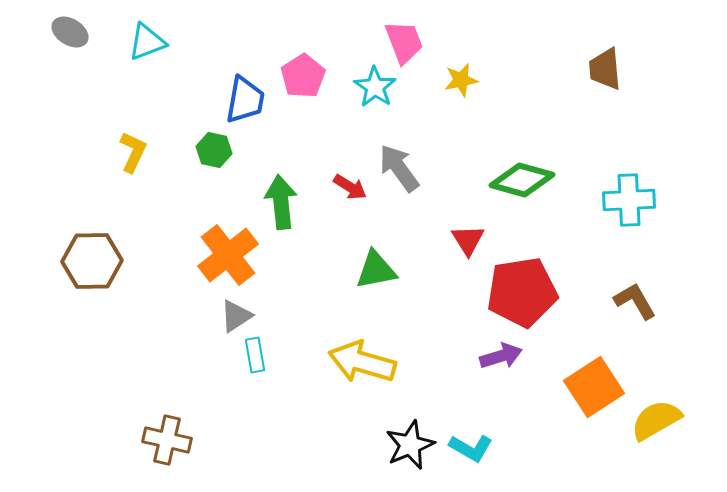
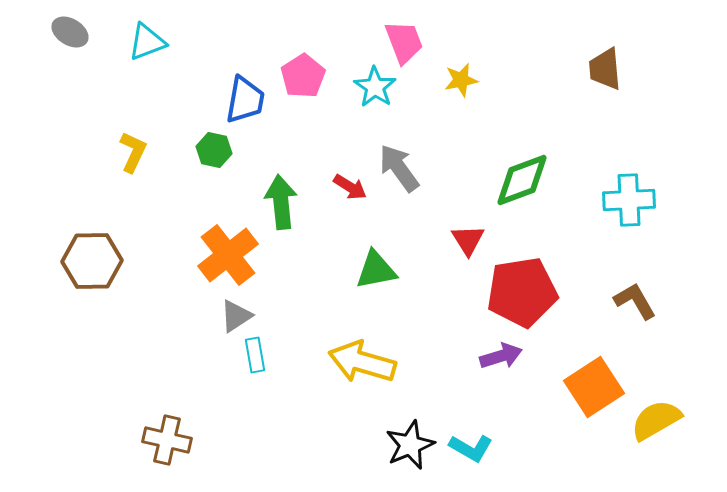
green diamond: rotated 36 degrees counterclockwise
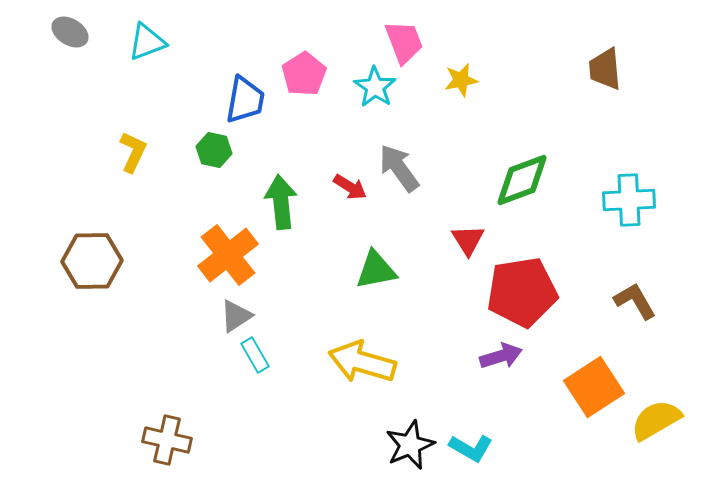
pink pentagon: moved 1 px right, 2 px up
cyan rectangle: rotated 20 degrees counterclockwise
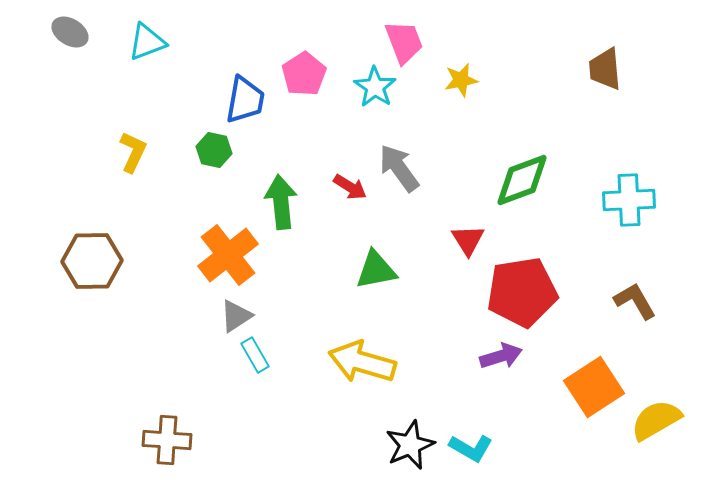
brown cross: rotated 9 degrees counterclockwise
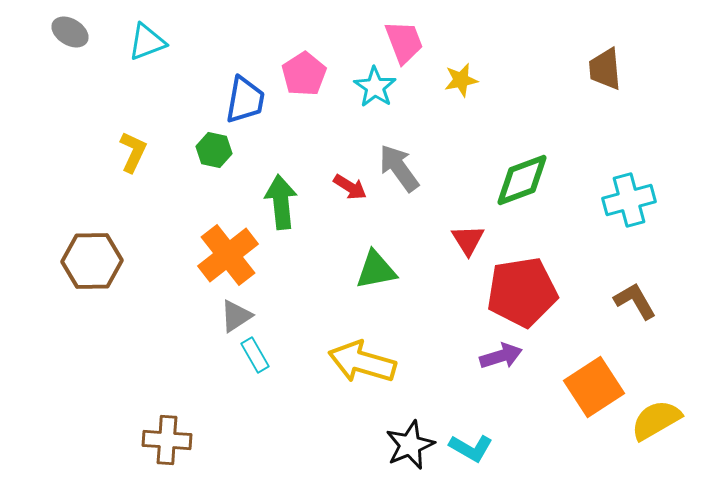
cyan cross: rotated 12 degrees counterclockwise
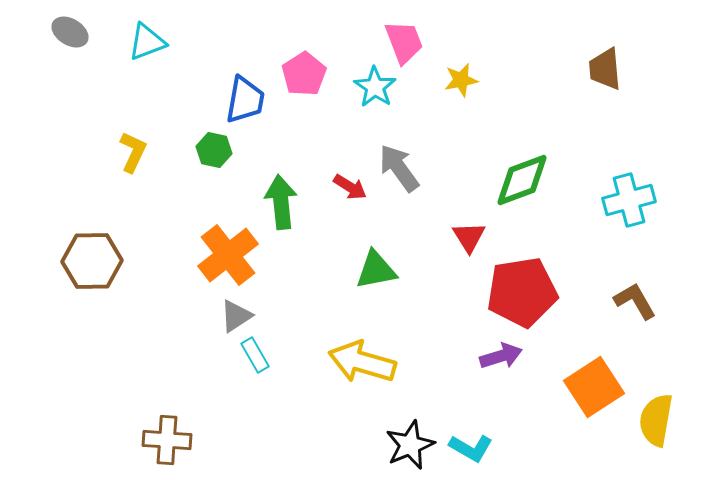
red triangle: moved 1 px right, 3 px up
yellow semicircle: rotated 50 degrees counterclockwise
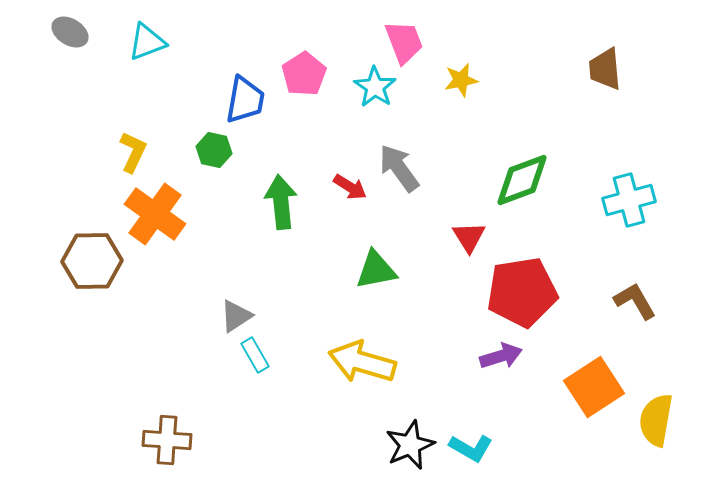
orange cross: moved 73 px left, 41 px up; rotated 16 degrees counterclockwise
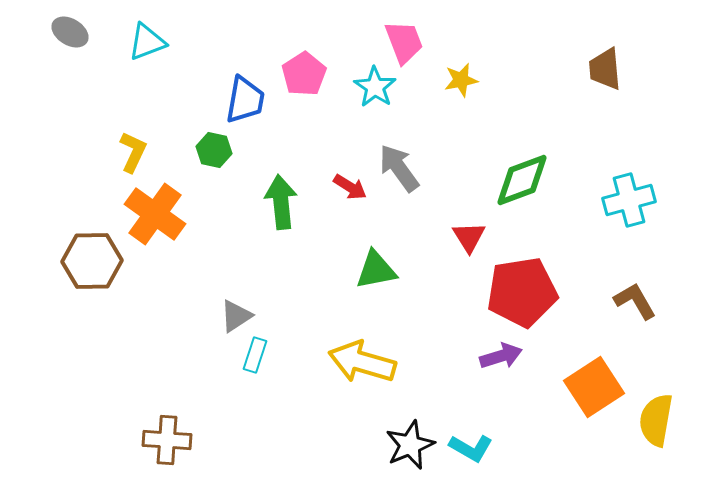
cyan rectangle: rotated 48 degrees clockwise
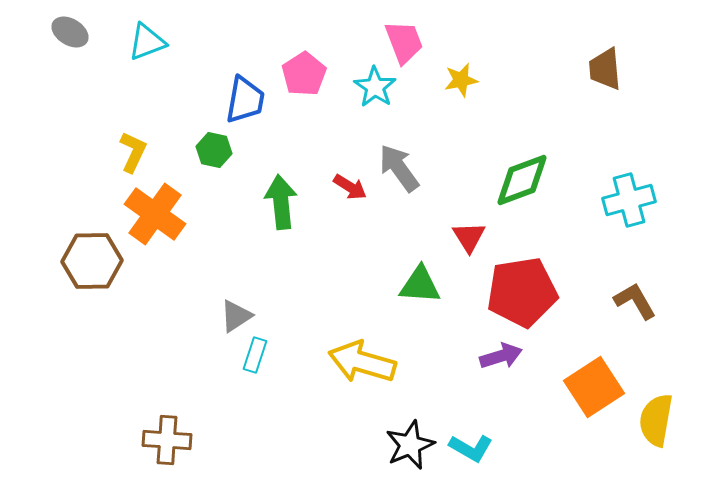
green triangle: moved 44 px right, 15 px down; rotated 15 degrees clockwise
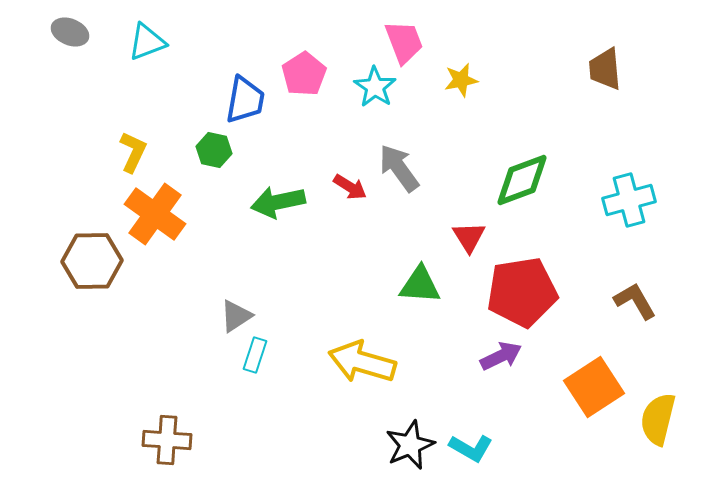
gray ellipse: rotated 9 degrees counterclockwise
green arrow: moved 3 px left; rotated 96 degrees counterclockwise
purple arrow: rotated 9 degrees counterclockwise
yellow semicircle: moved 2 px right, 1 px up; rotated 4 degrees clockwise
